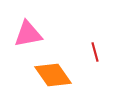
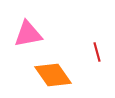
red line: moved 2 px right
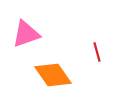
pink triangle: moved 2 px left; rotated 8 degrees counterclockwise
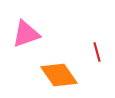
orange diamond: moved 6 px right
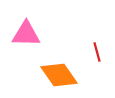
pink triangle: rotated 20 degrees clockwise
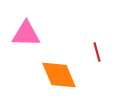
orange diamond: rotated 12 degrees clockwise
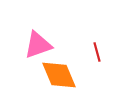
pink triangle: moved 12 px right, 11 px down; rotated 20 degrees counterclockwise
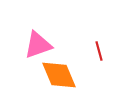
red line: moved 2 px right, 1 px up
